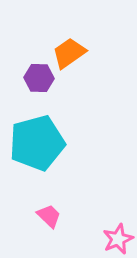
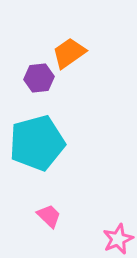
purple hexagon: rotated 8 degrees counterclockwise
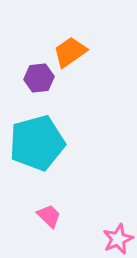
orange trapezoid: moved 1 px right, 1 px up
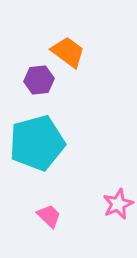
orange trapezoid: moved 2 px left; rotated 72 degrees clockwise
purple hexagon: moved 2 px down
pink star: moved 35 px up
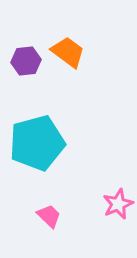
purple hexagon: moved 13 px left, 19 px up
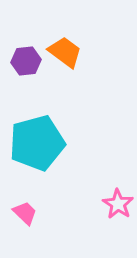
orange trapezoid: moved 3 px left
pink star: rotated 16 degrees counterclockwise
pink trapezoid: moved 24 px left, 3 px up
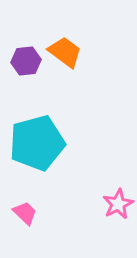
pink star: rotated 12 degrees clockwise
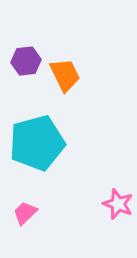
orange trapezoid: moved 23 px down; rotated 27 degrees clockwise
pink star: rotated 24 degrees counterclockwise
pink trapezoid: rotated 88 degrees counterclockwise
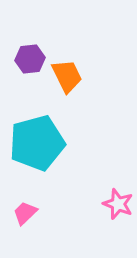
purple hexagon: moved 4 px right, 2 px up
orange trapezoid: moved 2 px right, 1 px down
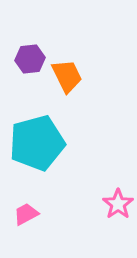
pink star: rotated 16 degrees clockwise
pink trapezoid: moved 1 px right, 1 px down; rotated 16 degrees clockwise
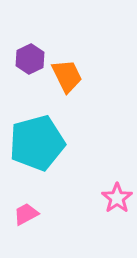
purple hexagon: rotated 20 degrees counterclockwise
pink star: moved 1 px left, 6 px up
